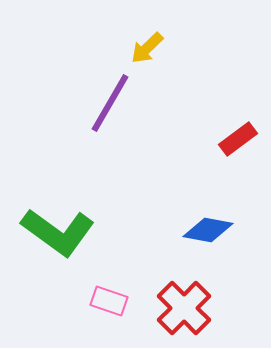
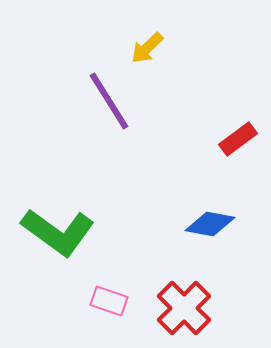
purple line: moved 1 px left, 2 px up; rotated 62 degrees counterclockwise
blue diamond: moved 2 px right, 6 px up
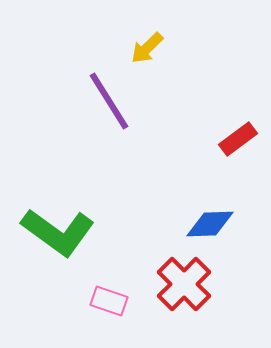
blue diamond: rotated 12 degrees counterclockwise
red cross: moved 24 px up
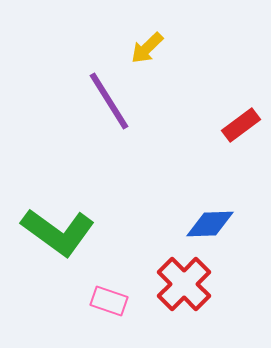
red rectangle: moved 3 px right, 14 px up
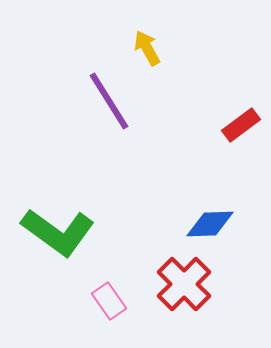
yellow arrow: rotated 105 degrees clockwise
pink rectangle: rotated 36 degrees clockwise
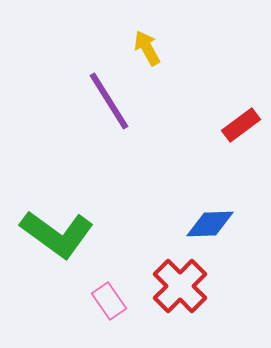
green L-shape: moved 1 px left, 2 px down
red cross: moved 4 px left, 2 px down
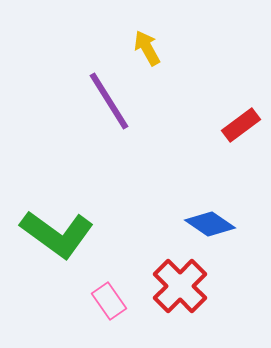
blue diamond: rotated 36 degrees clockwise
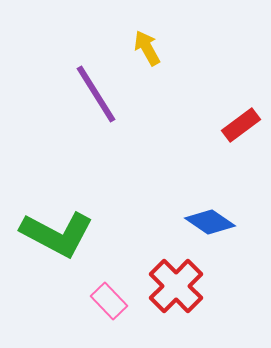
purple line: moved 13 px left, 7 px up
blue diamond: moved 2 px up
green L-shape: rotated 8 degrees counterclockwise
red cross: moved 4 px left
pink rectangle: rotated 9 degrees counterclockwise
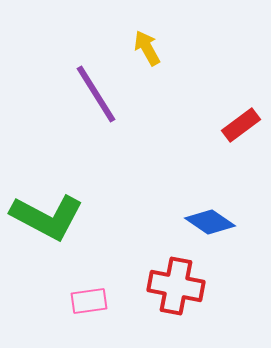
green L-shape: moved 10 px left, 17 px up
red cross: rotated 34 degrees counterclockwise
pink rectangle: moved 20 px left; rotated 54 degrees counterclockwise
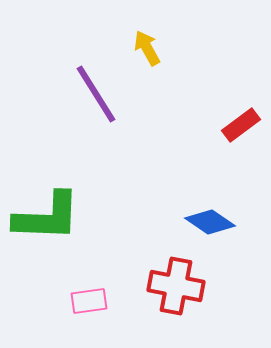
green L-shape: rotated 26 degrees counterclockwise
